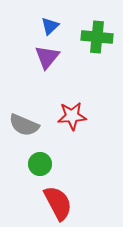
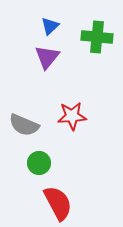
green circle: moved 1 px left, 1 px up
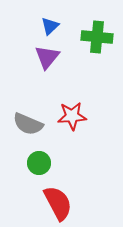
gray semicircle: moved 4 px right, 1 px up
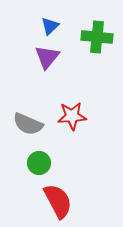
red semicircle: moved 2 px up
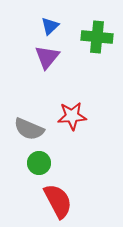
gray semicircle: moved 1 px right, 5 px down
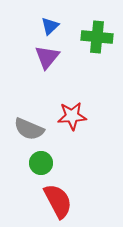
green circle: moved 2 px right
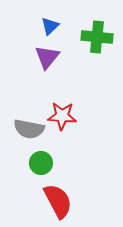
red star: moved 10 px left; rotated 8 degrees clockwise
gray semicircle: rotated 12 degrees counterclockwise
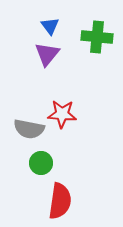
blue triangle: rotated 24 degrees counterclockwise
purple triangle: moved 3 px up
red star: moved 2 px up
red semicircle: moved 2 px right; rotated 36 degrees clockwise
